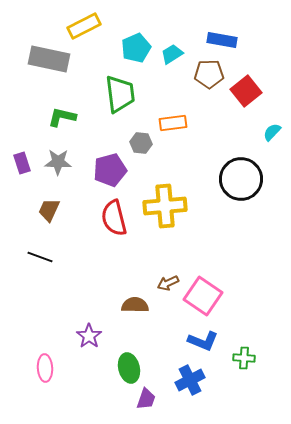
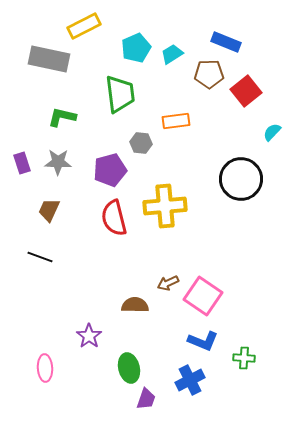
blue rectangle: moved 4 px right, 2 px down; rotated 12 degrees clockwise
orange rectangle: moved 3 px right, 2 px up
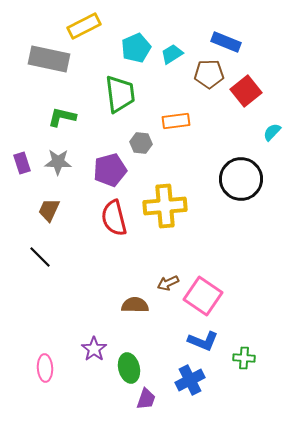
black line: rotated 25 degrees clockwise
purple star: moved 5 px right, 13 px down
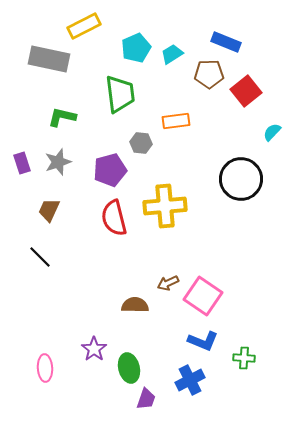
gray star: rotated 20 degrees counterclockwise
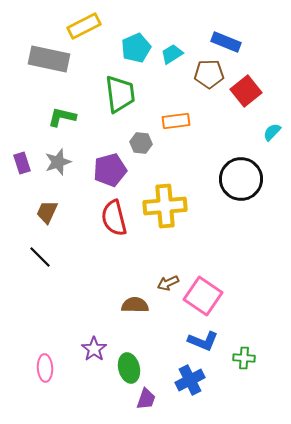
brown trapezoid: moved 2 px left, 2 px down
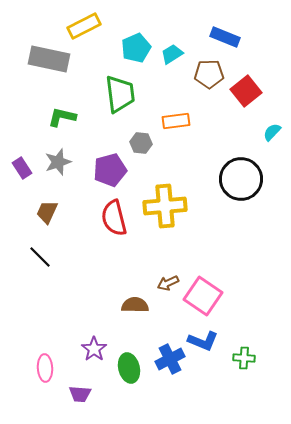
blue rectangle: moved 1 px left, 5 px up
purple rectangle: moved 5 px down; rotated 15 degrees counterclockwise
blue cross: moved 20 px left, 21 px up
purple trapezoid: moved 66 px left, 5 px up; rotated 75 degrees clockwise
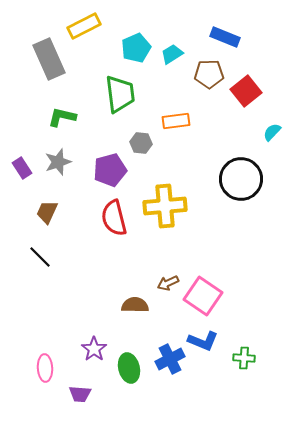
gray rectangle: rotated 54 degrees clockwise
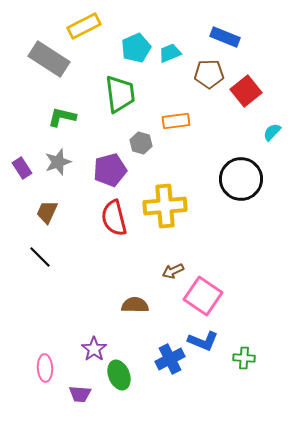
cyan trapezoid: moved 2 px left, 1 px up; rotated 10 degrees clockwise
gray rectangle: rotated 33 degrees counterclockwise
gray hexagon: rotated 10 degrees clockwise
brown arrow: moved 5 px right, 12 px up
green ellipse: moved 10 px left, 7 px down; rotated 8 degrees counterclockwise
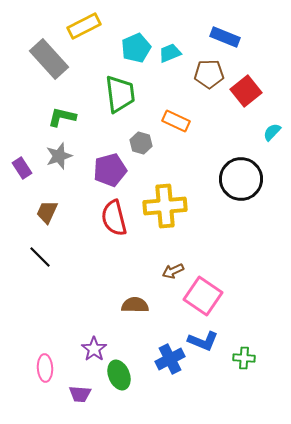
gray rectangle: rotated 15 degrees clockwise
orange rectangle: rotated 32 degrees clockwise
gray star: moved 1 px right, 6 px up
